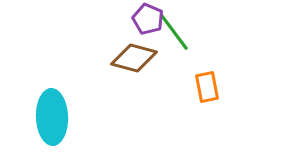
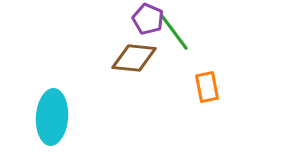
brown diamond: rotated 9 degrees counterclockwise
cyan ellipse: rotated 6 degrees clockwise
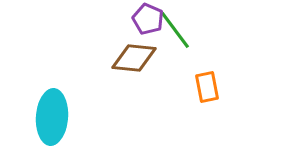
green line: moved 1 px right, 2 px up
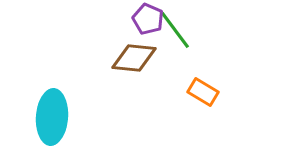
orange rectangle: moved 4 px left, 5 px down; rotated 48 degrees counterclockwise
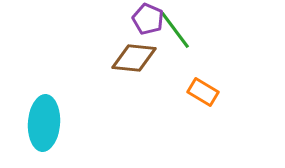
cyan ellipse: moved 8 px left, 6 px down
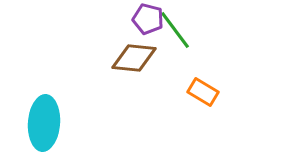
purple pentagon: rotated 8 degrees counterclockwise
